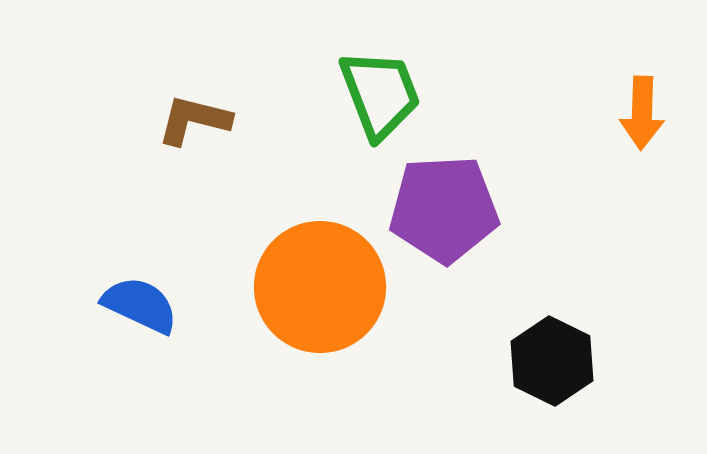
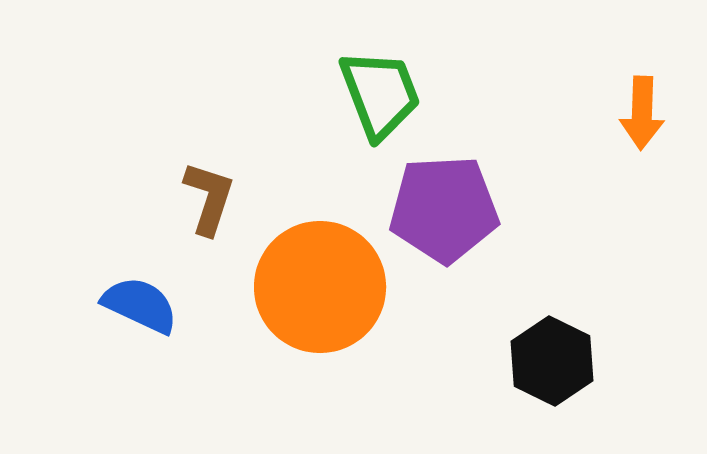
brown L-shape: moved 15 px right, 78 px down; rotated 94 degrees clockwise
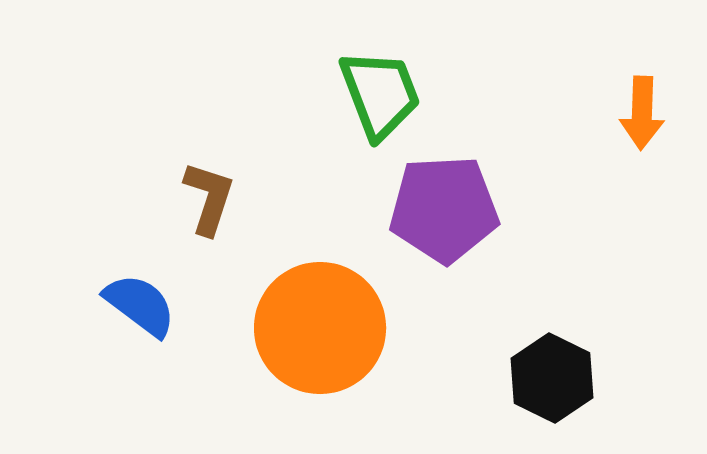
orange circle: moved 41 px down
blue semicircle: rotated 12 degrees clockwise
black hexagon: moved 17 px down
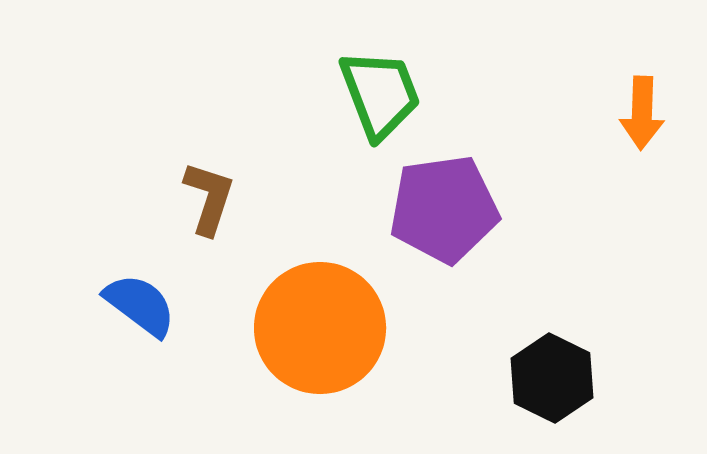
purple pentagon: rotated 5 degrees counterclockwise
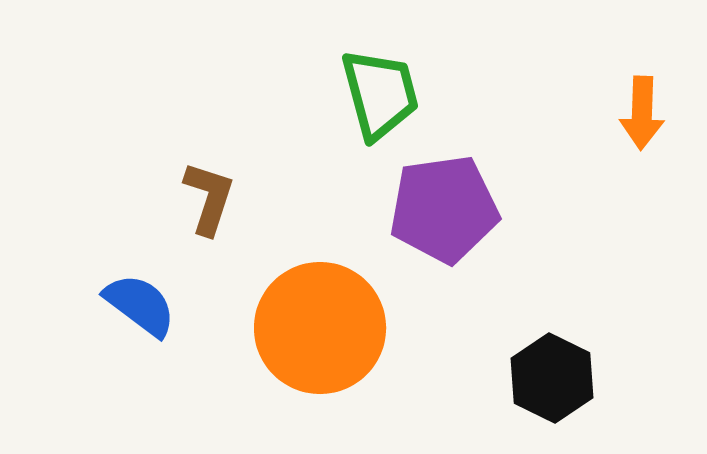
green trapezoid: rotated 6 degrees clockwise
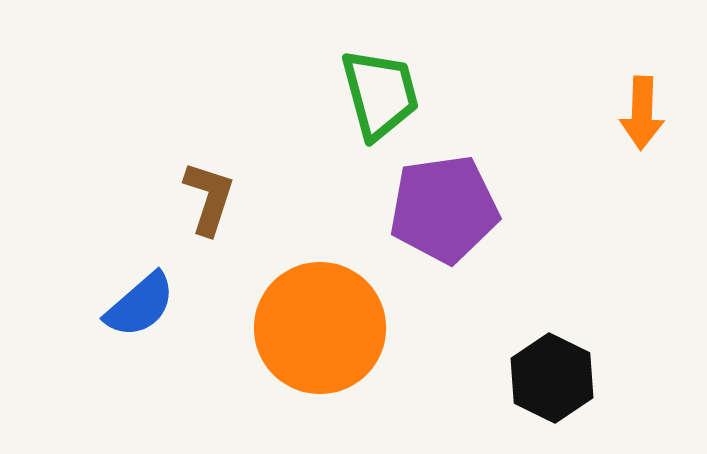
blue semicircle: rotated 102 degrees clockwise
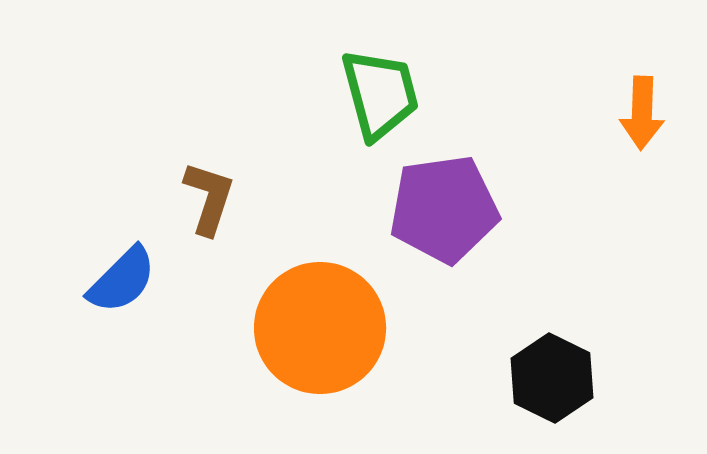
blue semicircle: moved 18 px left, 25 px up; rotated 4 degrees counterclockwise
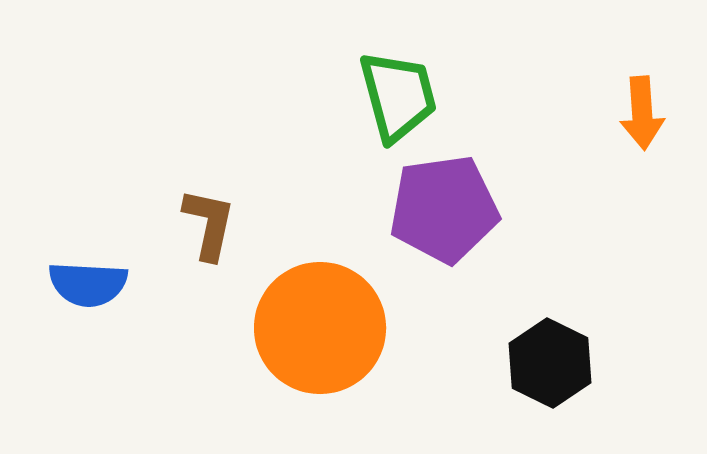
green trapezoid: moved 18 px right, 2 px down
orange arrow: rotated 6 degrees counterclockwise
brown L-shape: moved 26 px down; rotated 6 degrees counterclockwise
blue semicircle: moved 34 px left, 4 px down; rotated 48 degrees clockwise
black hexagon: moved 2 px left, 15 px up
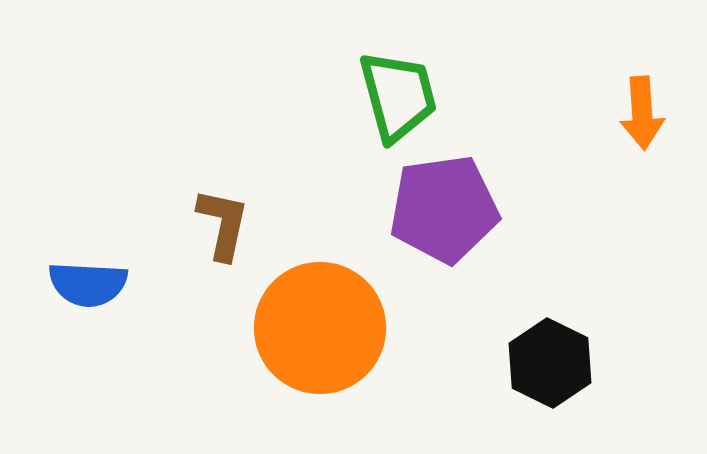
brown L-shape: moved 14 px right
